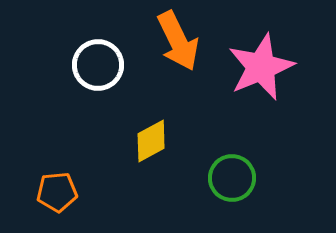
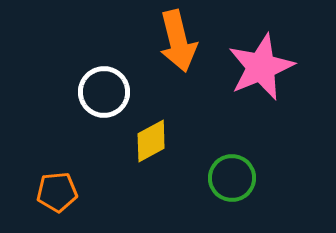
orange arrow: rotated 12 degrees clockwise
white circle: moved 6 px right, 27 px down
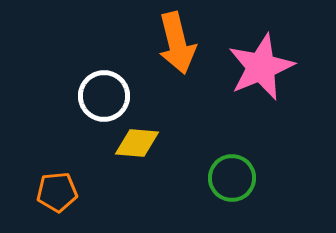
orange arrow: moved 1 px left, 2 px down
white circle: moved 4 px down
yellow diamond: moved 14 px left, 2 px down; rotated 33 degrees clockwise
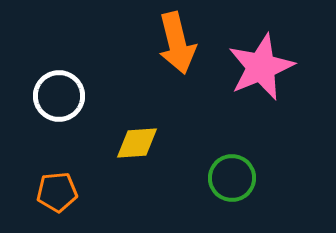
white circle: moved 45 px left
yellow diamond: rotated 9 degrees counterclockwise
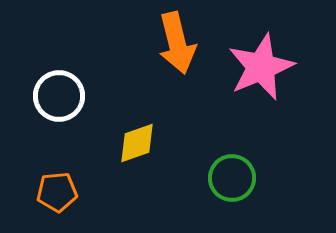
yellow diamond: rotated 15 degrees counterclockwise
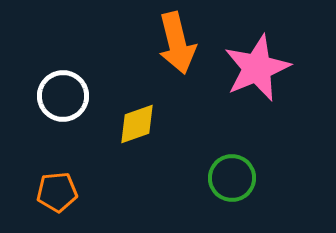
pink star: moved 4 px left, 1 px down
white circle: moved 4 px right
yellow diamond: moved 19 px up
